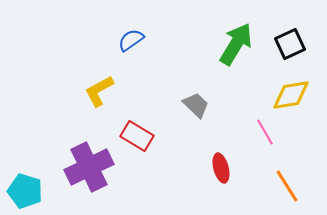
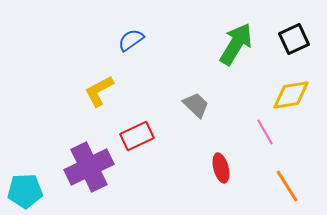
black square: moved 4 px right, 5 px up
red rectangle: rotated 56 degrees counterclockwise
cyan pentagon: rotated 20 degrees counterclockwise
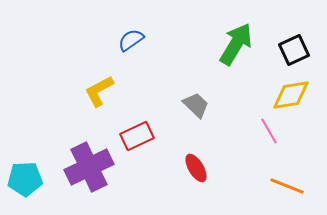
black square: moved 11 px down
pink line: moved 4 px right, 1 px up
red ellipse: moved 25 px left; rotated 16 degrees counterclockwise
orange line: rotated 36 degrees counterclockwise
cyan pentagon: moved 12 px up
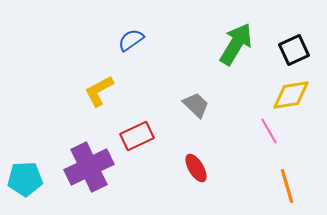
orange line: rotated 52 degrees clockwise
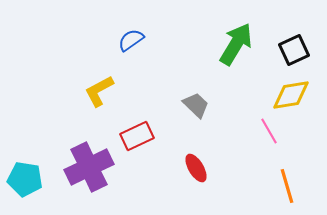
cyan pentagon: rotated 12 degrees clockwise
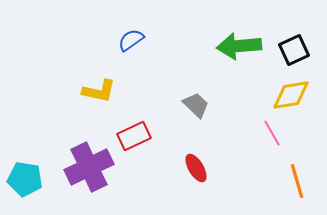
green arrow: moved 3 px right, 2 px down; rotated 126 degrees counterclockwise
yellow L-shape: rotated 140 degrees counterclockwise
pink line: moved 3 px right, 2 px down
red rectangle: moved 3 px left
orange line: moved 10 px right, 5 px up
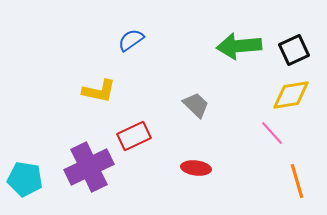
pink line: rotated 12 degrees counterclockwise
red ellipse: rotated 52 degrees counterclockwise
